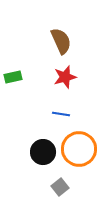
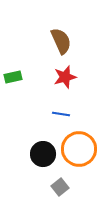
black circle: moved 2 px down
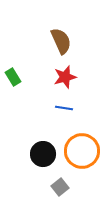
green rectangle: rotated 72 degrees clockwise
blue line: moved 3 px right, 6 px up
orange circle: moved 3 px right, 2 px down
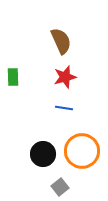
green rectangle: rotated 30 degrees clockwise
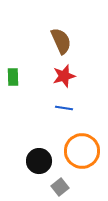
red star: moved 1 px left, 1 px up
black circle: moved 4 px left, 7 px down
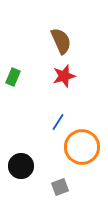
green rectangle: rotated 24 degrees clockwise
blue line: moved 6 px left, 14 px down; rotated 66 degrees counterclockwise
orange circle: moved 4 px up
black circle: moved 18 px left, 5 px down
gray square: rotated 18 degrees clockwise
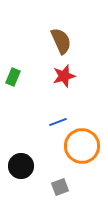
blue line: rotated 36 degrees clockwise
orange circle: moved 1 px up
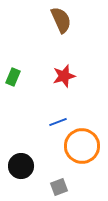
brown semicircle: moved 21 px up
gray square: moved 1 px left
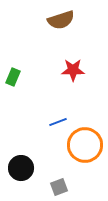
brown semicircle: rotated 96 degrees clockwise
red star: moved 9 px right, 6 px up; rotated 15 degrees clockwise
orange circle: moved 3 px right, 1 px up
black circle: moved 2 px down
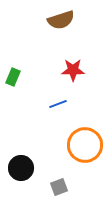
blue line: moved 18 px up
